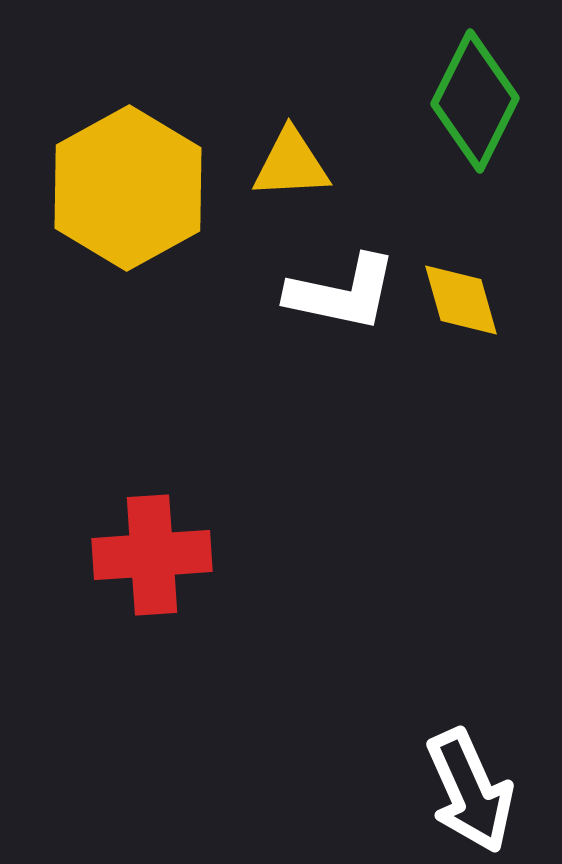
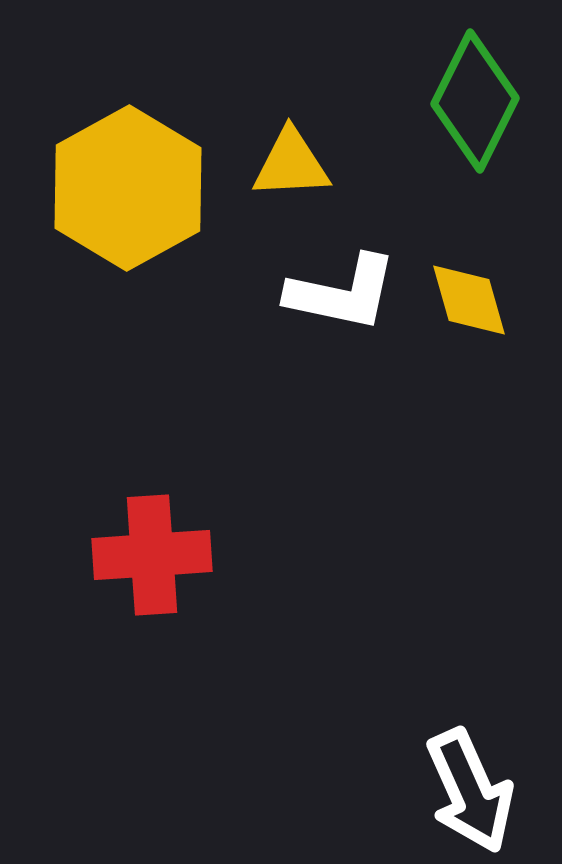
yellow diamond: moved 8 px right
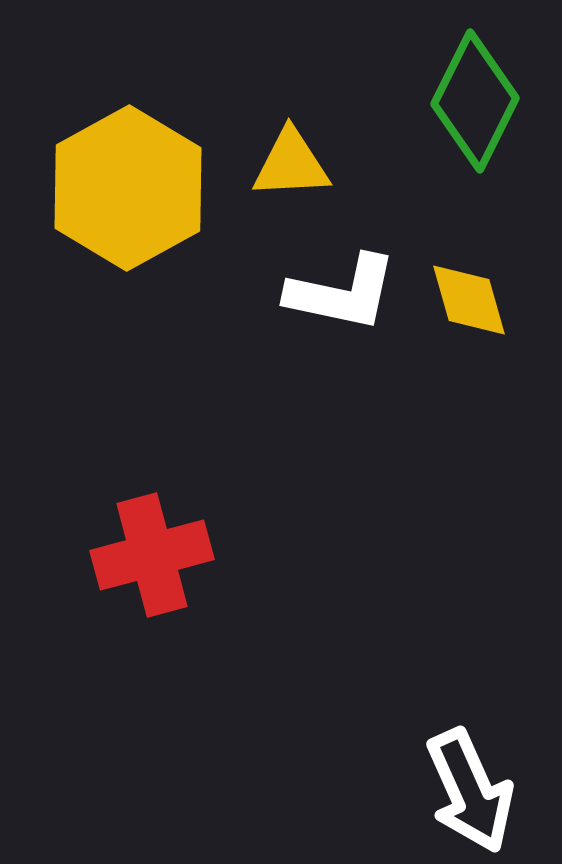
red cross: rotated 11 degrees counterclockwise
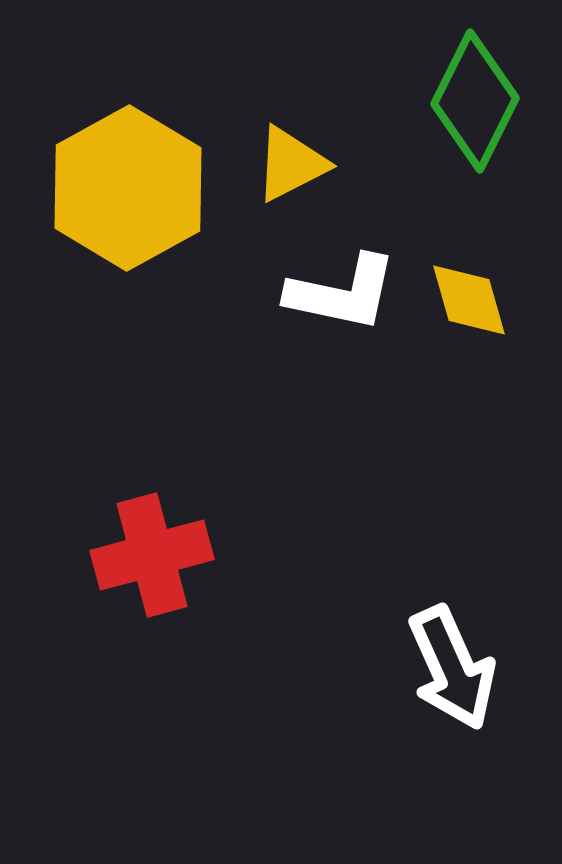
yellow triangle: rotated 24 degrees counterclockwise
white arrow: moved 18 px left, 123 px up
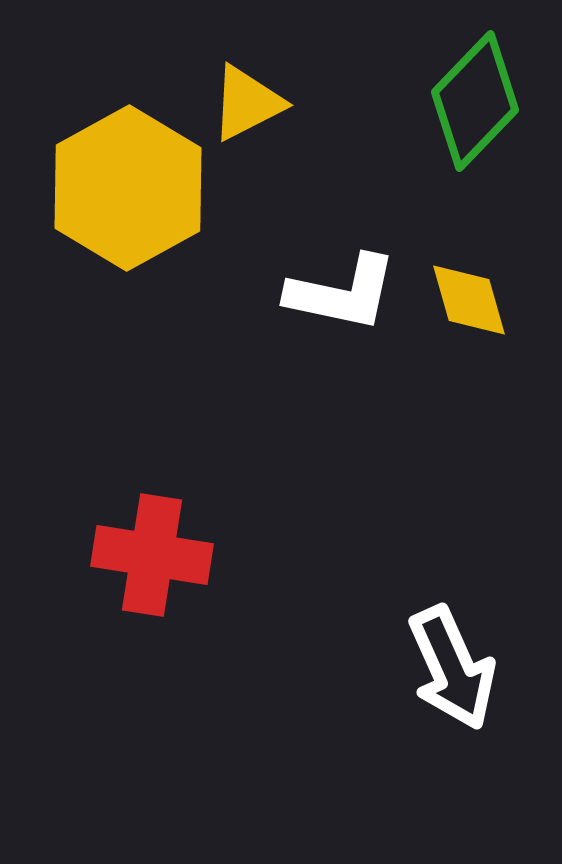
green diamond: rotated 17 degrees clockwise
yellow triangle: moved 44 px left, 61 px up
red cross: rotated 24 degrees clockwise
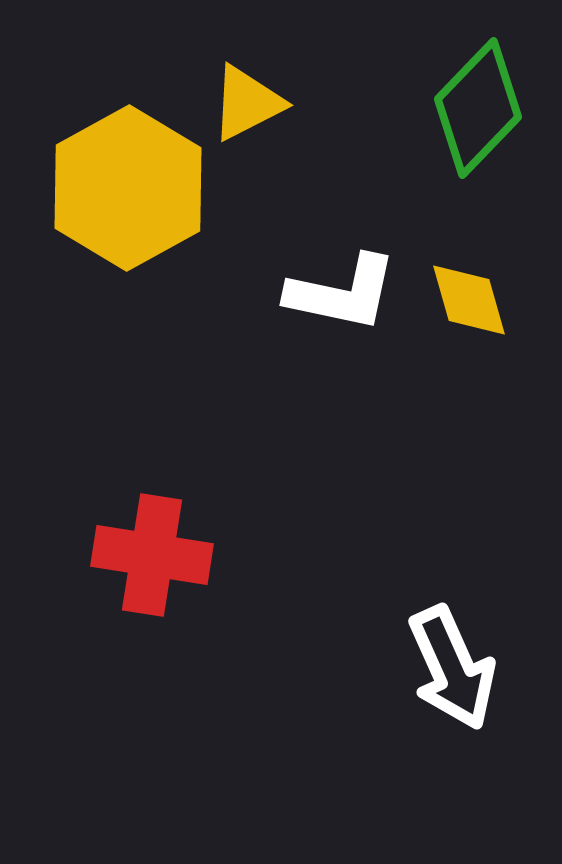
green diamond: moved 3 px right, 7 px down
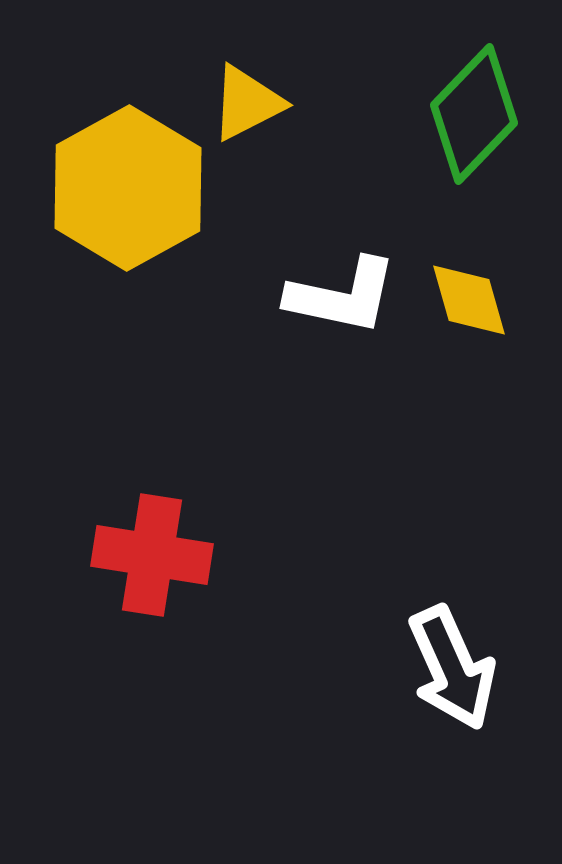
green diamond: moved 4 px left, 6 px down
white L-shape: moved 3 px down
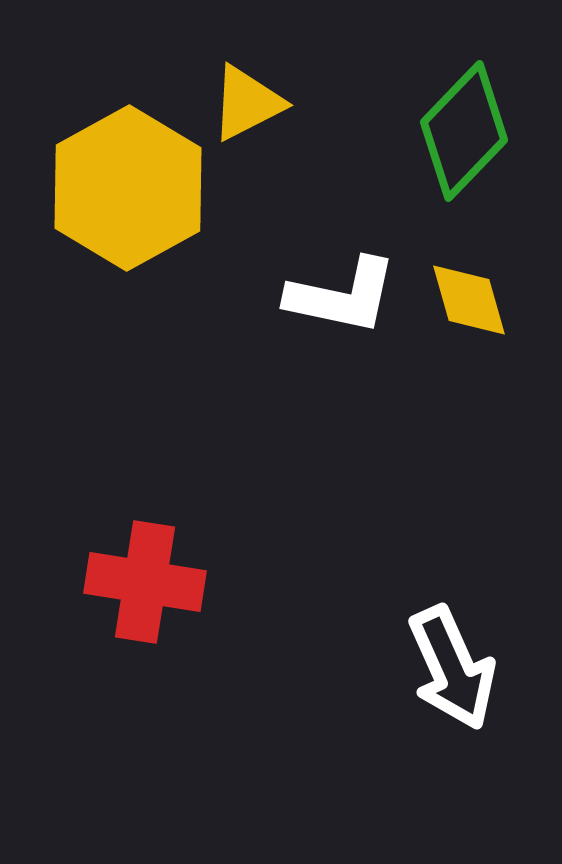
green diamond: moved 10 px left, 17 px down
red cross: moved 7 px left, 27 px down
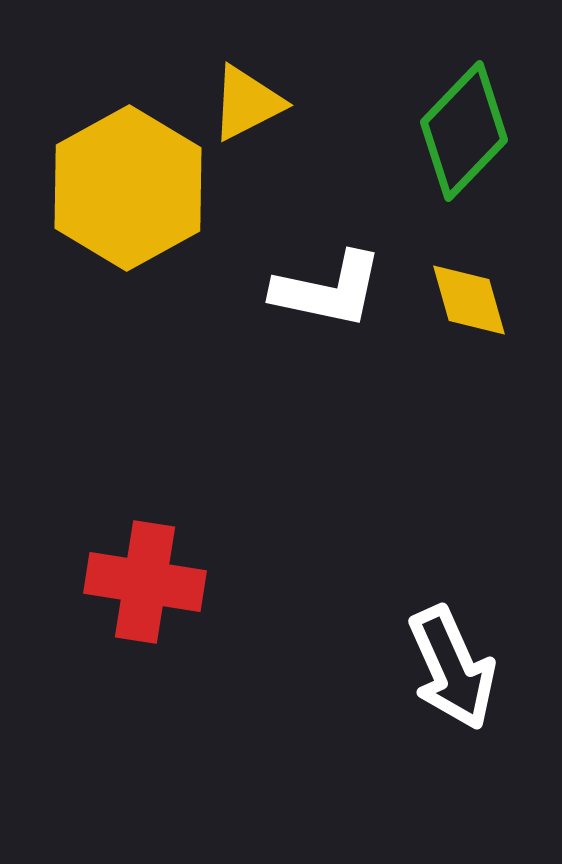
white L-shape: moved 14 px left, 6 px up
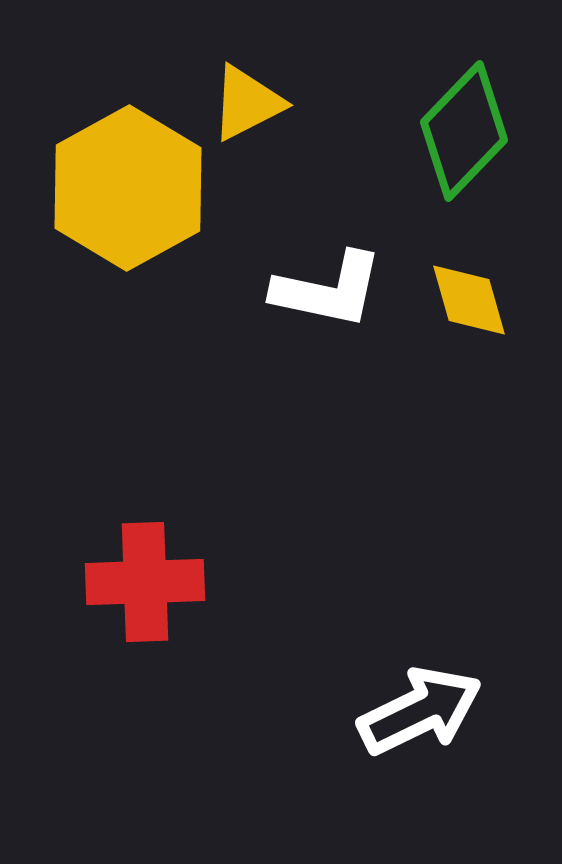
red cross: rotated 11 degrees counterclockwise
white arrow: moved 32 px left, 43 px down; rotated 92 degrees counterclockwise
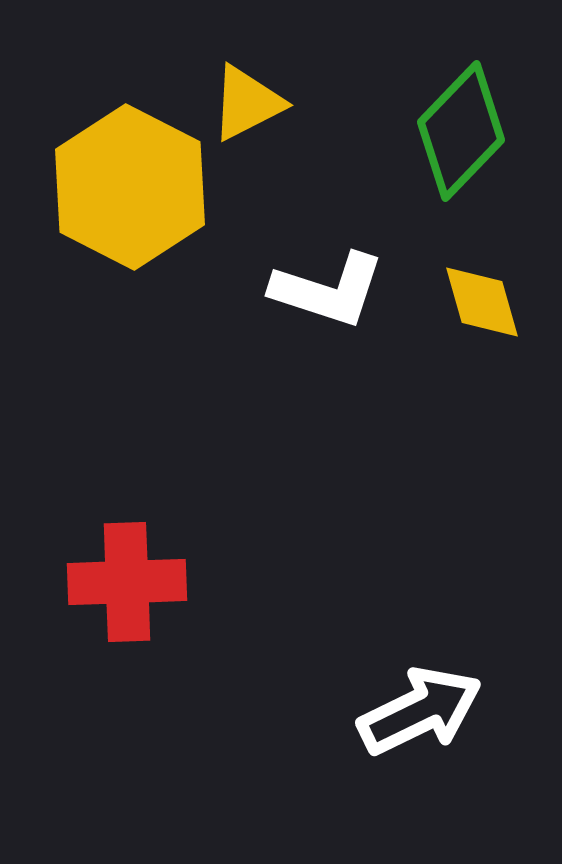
green diamond: moved 3 px left
yellow hexagon: moved 2 px right, 1 px up; rotated 4 degrees counterclockwise
white L-shape: rotated 6 degrees clockwise
yellow diamond: moved 13 px right, 2 px down
red cross: moved 18 px left
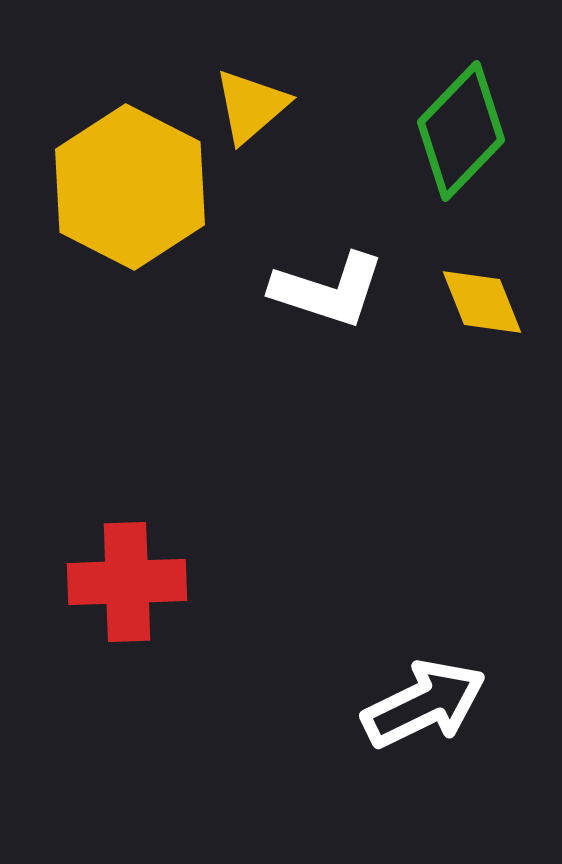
yellow triangle: moved 4 px right, 3 px down; rotated 14 degrees counterclockwise
yellow diamond: rotated 6 degrees counterclockwise
white arrow: moved 4 px right, 7 px up
